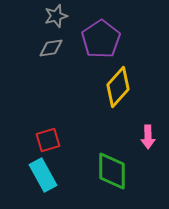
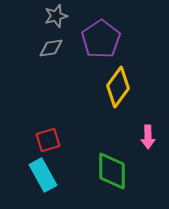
yellow diamond: rotated 6 degrees counterclockwise
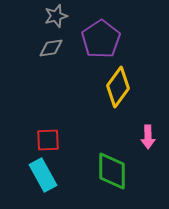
red square: rotated 15 degrees clockwise
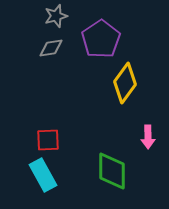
yellow diamond: moved 7 px right, 4 px up
